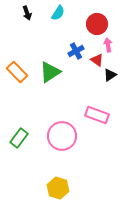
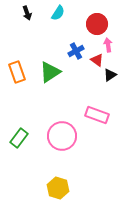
orange rectangle: rotated 25 degrees clockwise
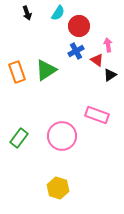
red circle: moved 18 px left, 2 px down
green triangle: moved 4 px left, 2 px up
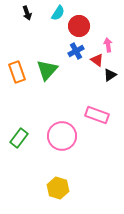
green triangle: moved 1 px right; rotated 15 degrees counterclockwise
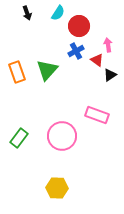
yellow hexagon: moved 1 px left; rotated 15 degrees counterclockwise
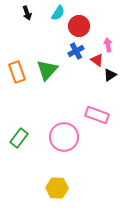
pink circle: moved 2 px right, 1 px down
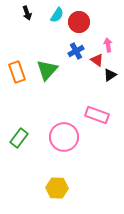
cyan semicircle: moved 1 px left, 2 px down
red circle: moved 4 px up
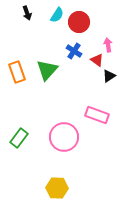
blue cross: moved 2 px left; rotated 28 degrees counterclockwise
black triangle: moved 1 px left, 1 px down
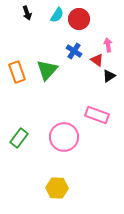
red circle: moved 3 px up
